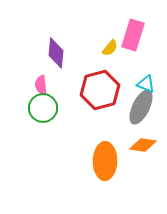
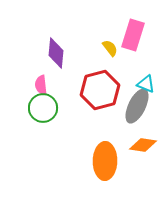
yellow semicircle: rotated 78 degrees counterclockwise
gray ellipse: moved 4 px left, 1 px up
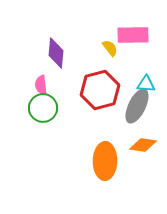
pink rectangle: rotated 72 degrees clockwise
cyan triangle: rotated 18 degrees counterclockwise
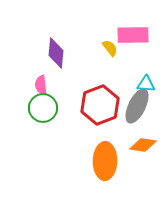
red hexagon: moved 15 px down; rotated 6 degrees counterclockwise
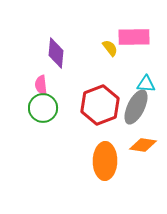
pink rectangle: moved 1 px right, 2 px down
gray ellipse: moved 1 px left, 1 px down
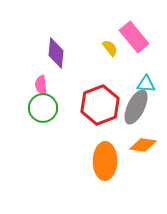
pink rectangle: rotated 52 degrees clockwise
